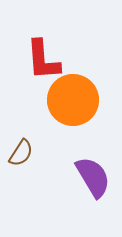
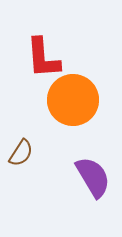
red L-shape: moved 2 px up
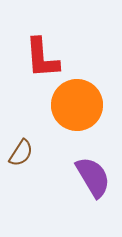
red L-shape: moved 1 px left
orange circle: moved 4 px right, 5 px down
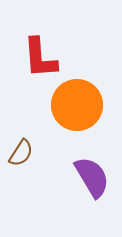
red L-shape: moved 2 px left
purple semicircle: moved 1 px left
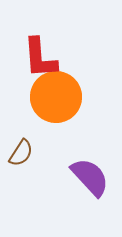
orange circle: moved 21 px left, 8 px up
purple semicircle: moved 2 px left; rotated 12 degrees counterclockwise
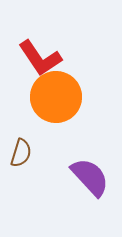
red L-shape: rotated 30 degrees counterclockwise
brown semicircle: rotated 16 degrees counterclockwise
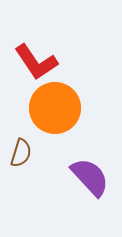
red L-shape: moved 4 px left, 4 px down
orange circle: moved 1 px left, 11 px down
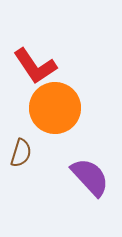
red L-shape: moved 1 px left, 4 px down
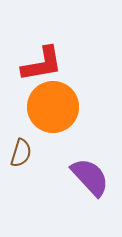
red L-shape: moved 7 px right, 2 px up; rotated 66 degrees counterclockwise
orange circle: moved 2 px left, 1 px up
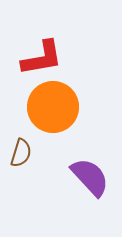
red L-shape: moved 6 px up
